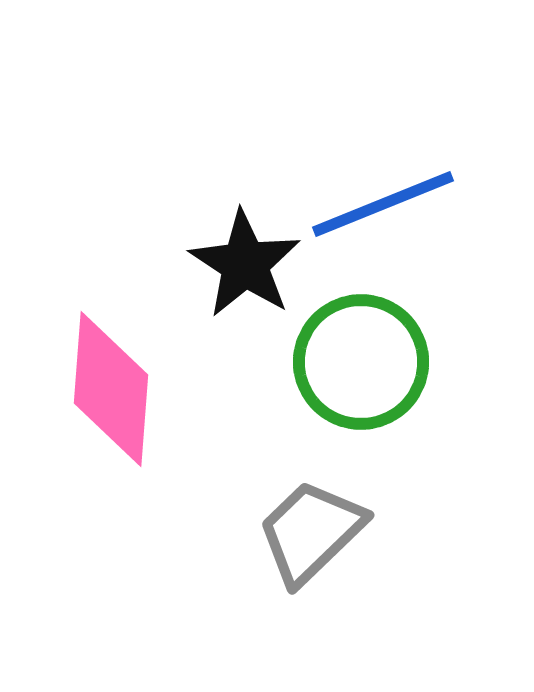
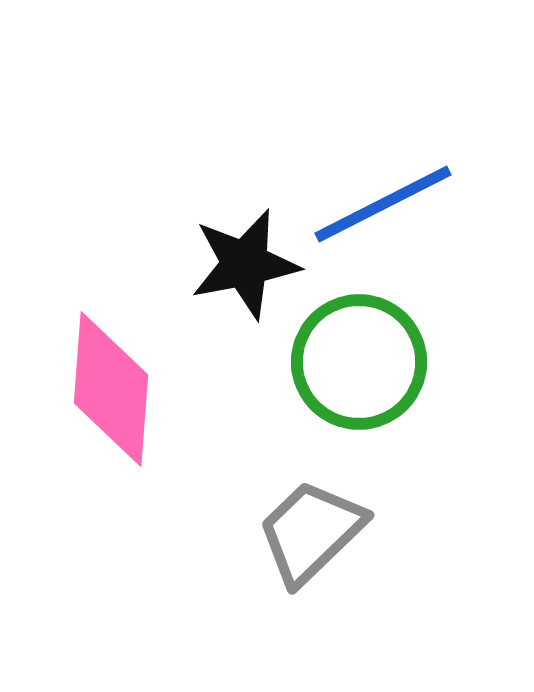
blue line: rotated 5 degrees counterclockwise
black star: rotated 28 degrees clockwise
green circle: moved 2 px left
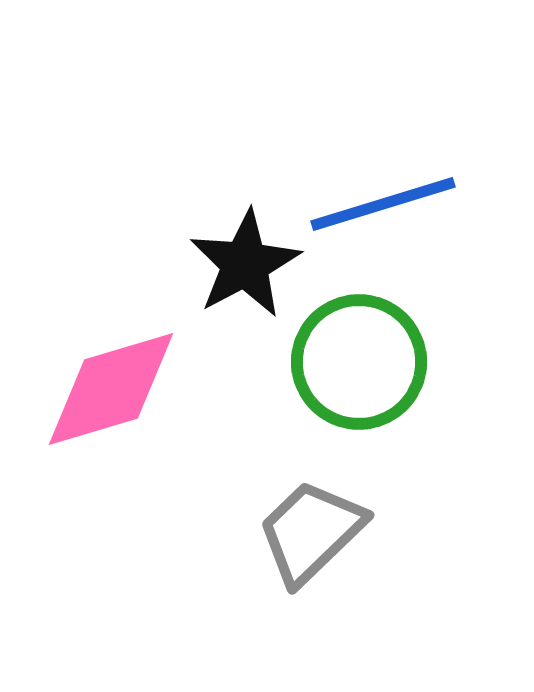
blue line: rotated 10 degrees clockwise
black star: rotated 17 degrees counterclockwise
pink diamond: rotated 69 degrees clockwise
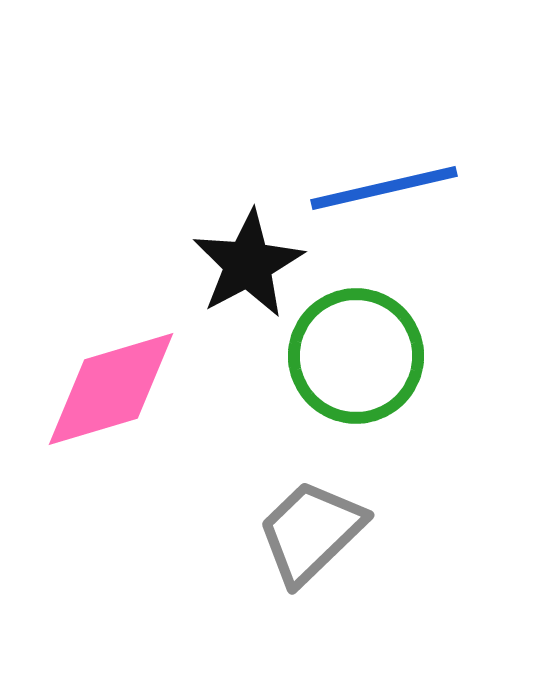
blue line: moved 1 px right, 16 px up; rotated 4 degrees clockwise
black star: moved 3 px right
green circle: moved 3 px left, 6 px up
